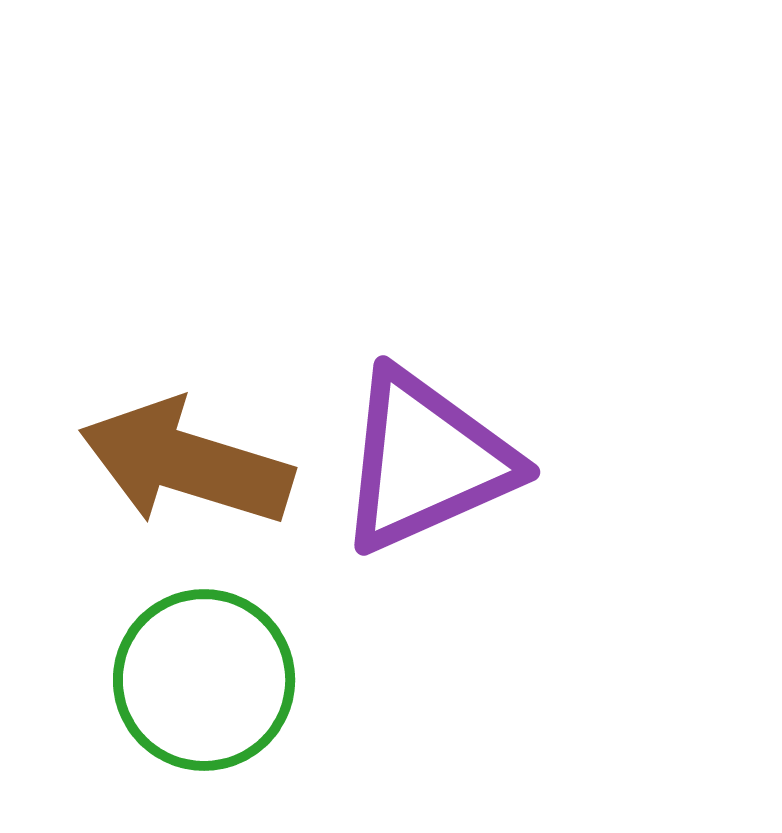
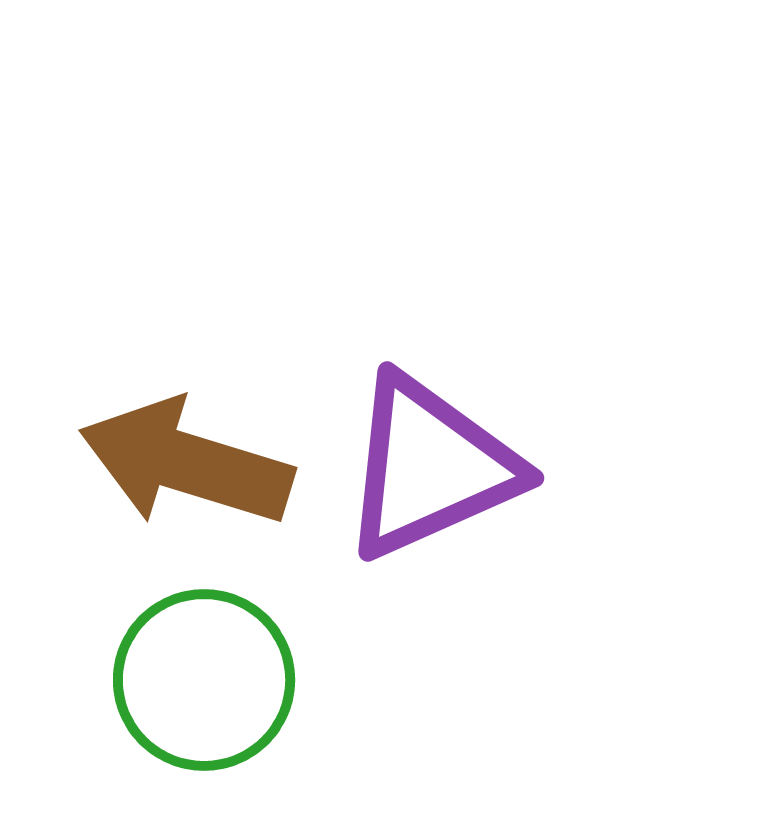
purple triangle: moved 4 px right, 6 px down
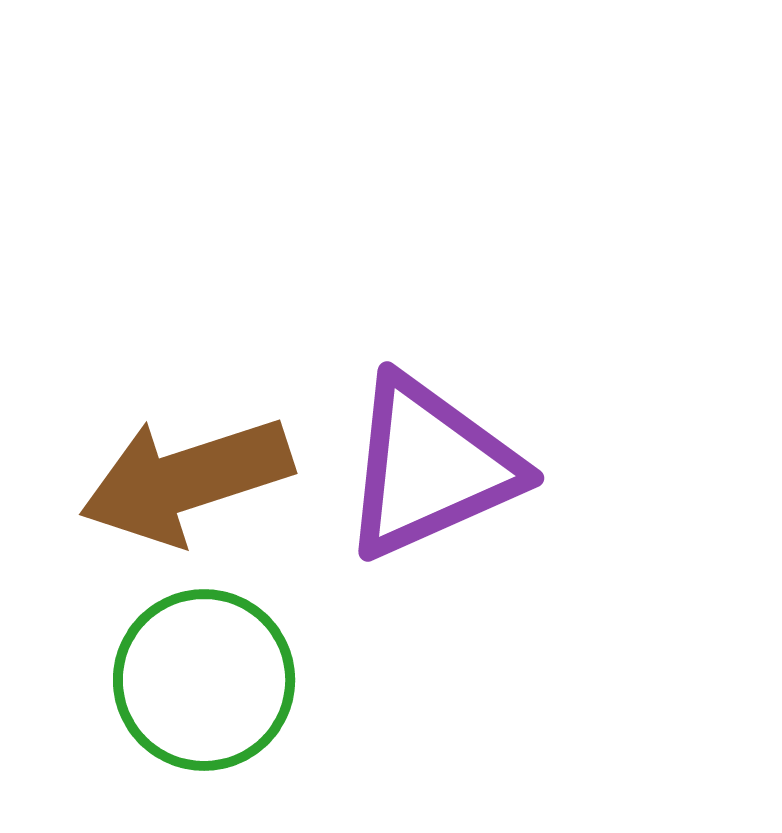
brown arrow: moved 17 px down; rotated 35 degrees counterclockwise
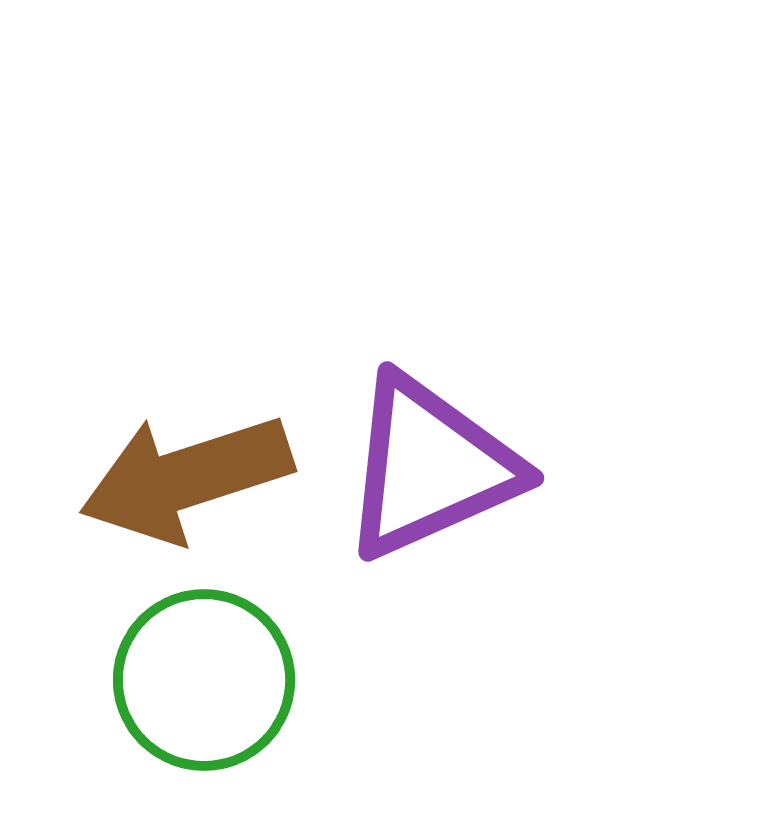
brown arrow: moved 2 px up
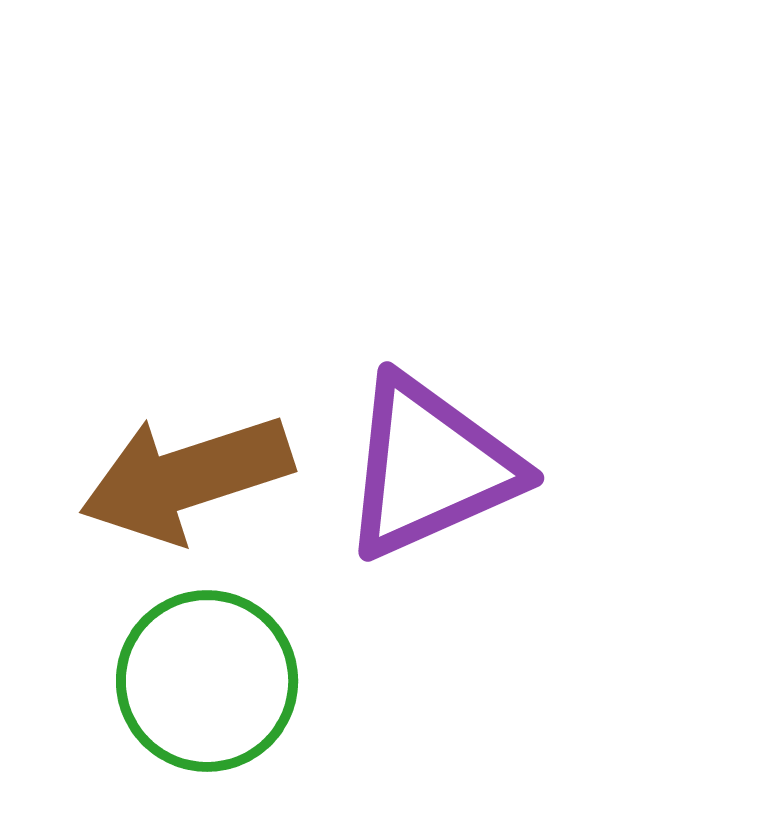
green circle: moved 3 px right, 1 px down
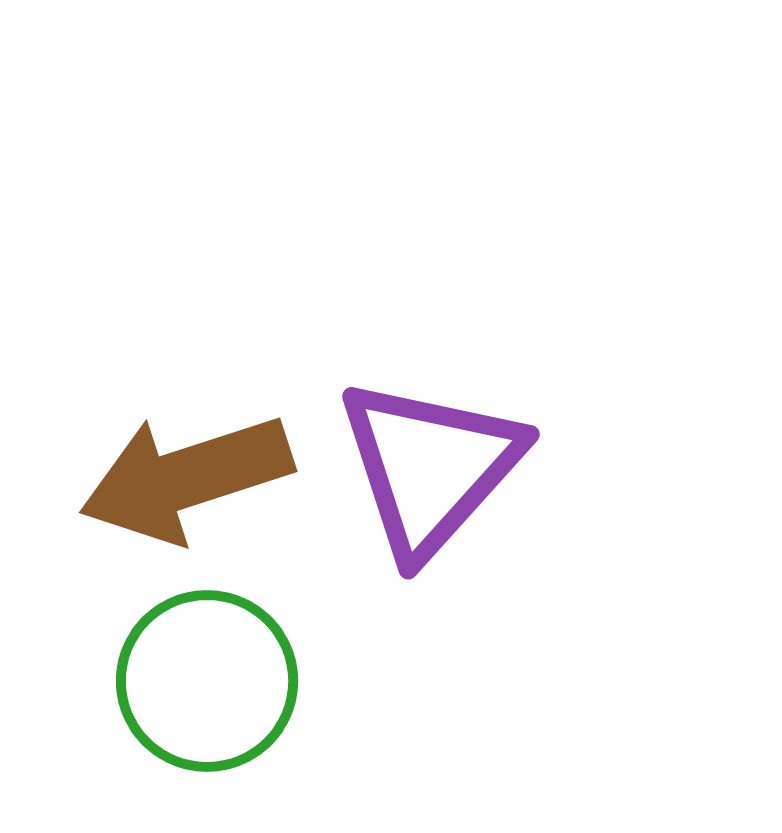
purple triangle: rotated 24 degrees counterclockwise
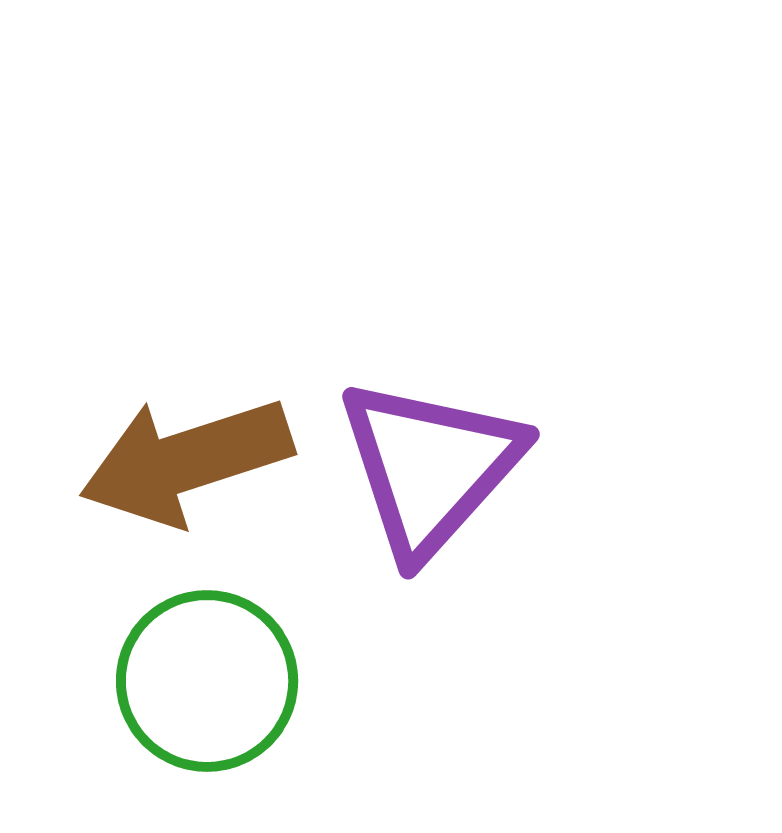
brown arrow: moved 17 px up
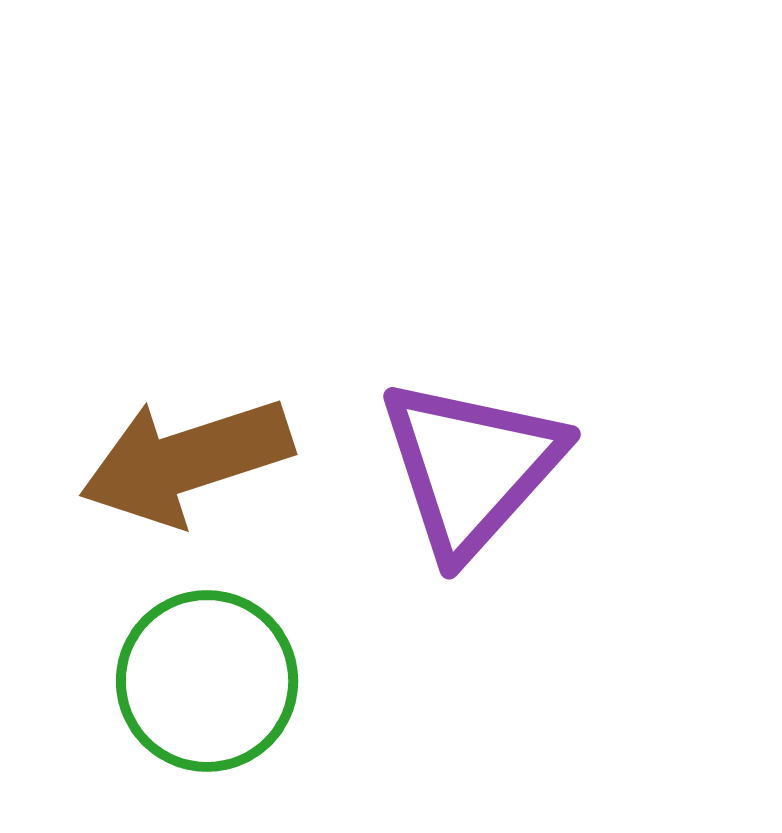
purple triangle: moved 41 px right
